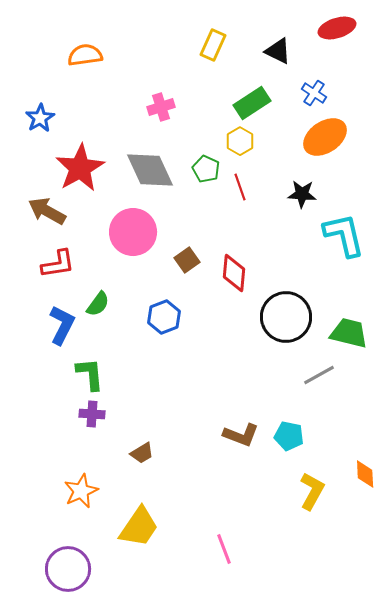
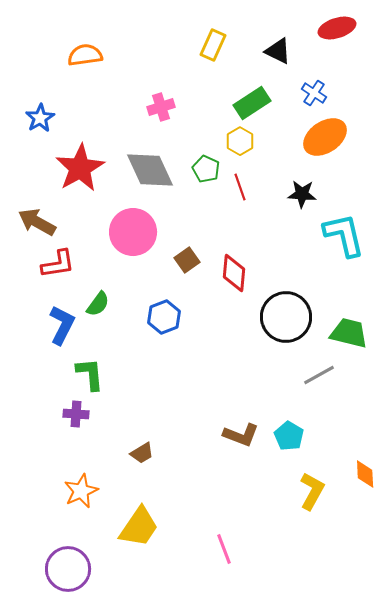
brown arrow: moved 10 px left, 11 px down
purple cross: moved 16 px left
cyan pentagon: rotated 20 degrees clockwise
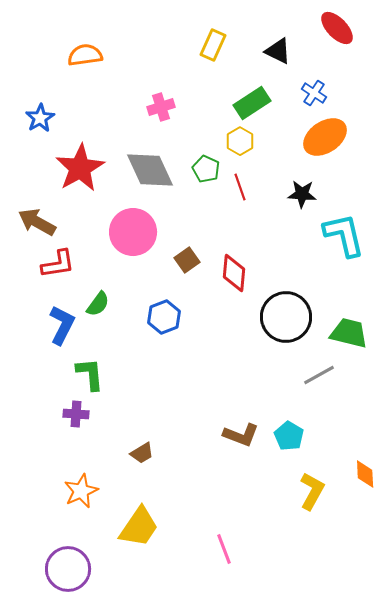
red ellipse: rotated 63 degrees clockwise
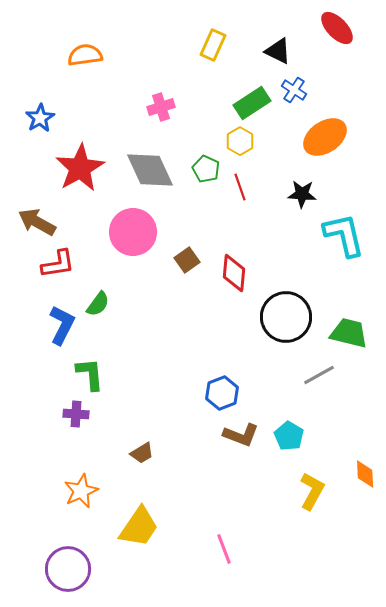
blue cross: moved 20 px left, 3 px up
blue hexagon: moved 58 px right, 76 px down
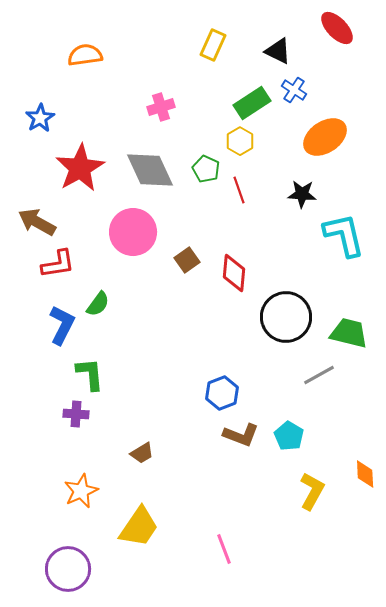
red line: moved 1 px left, 3 px down
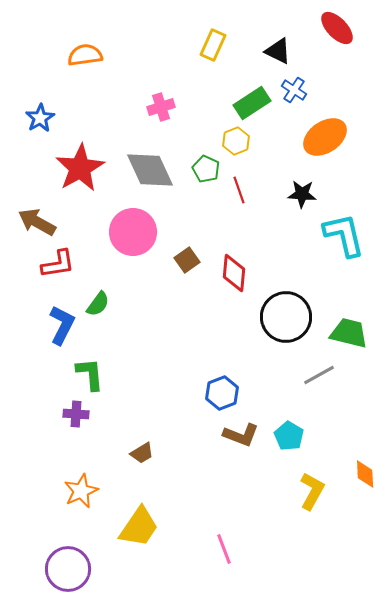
yellow hexagon: moved 4 px left; rotated 8 degrees clockwise
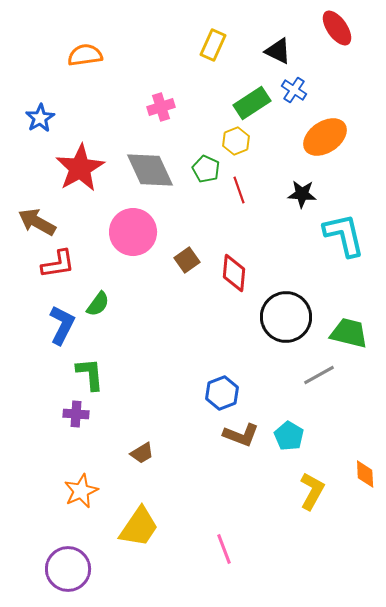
red ellipse: rotated 9 degrees clockwise
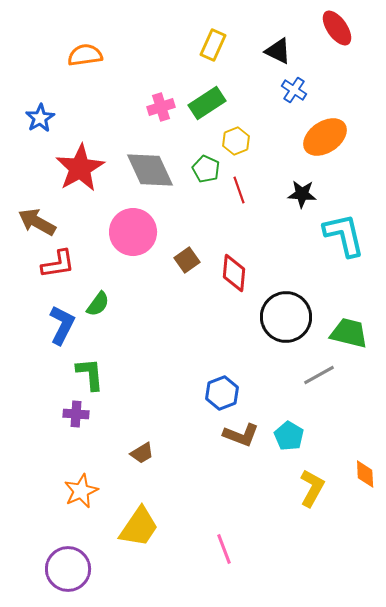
green rectangle: moved 45 px left
yellow L-shape: moved 3 px up
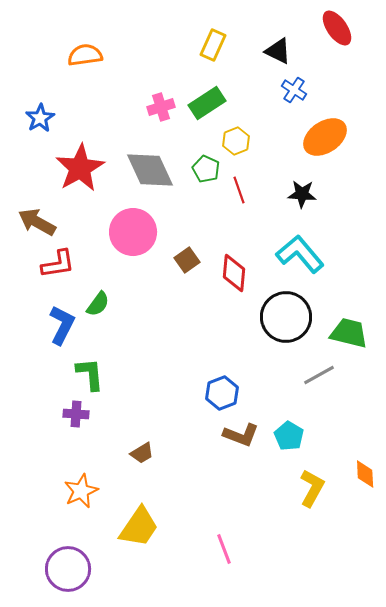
cyan L-shape: moved 44 px left, 19 px down; rotated 27 degrees counterclockwise
